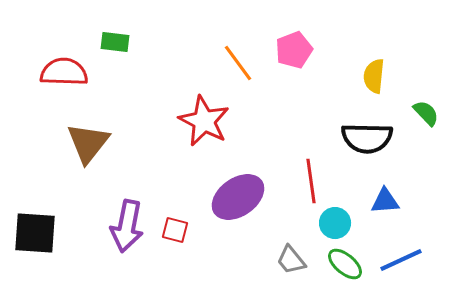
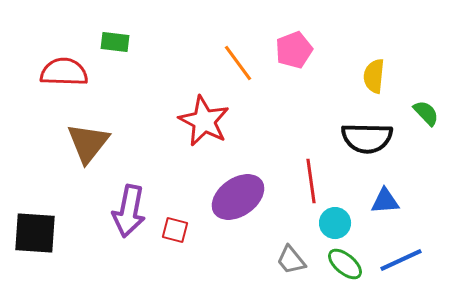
purple arrow: moved 2 px right, 15 px up
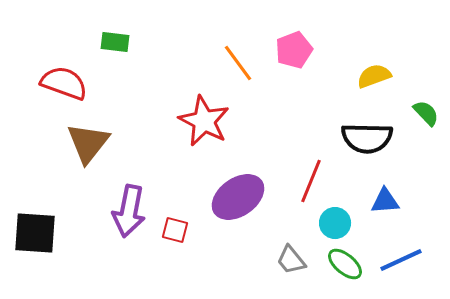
red semicircle: moved 11 px down; rotated 18 degrees clockwise
yellow semicircle: rotated 64 degrees clockwise
red line: rotated 30 degrees clockwise
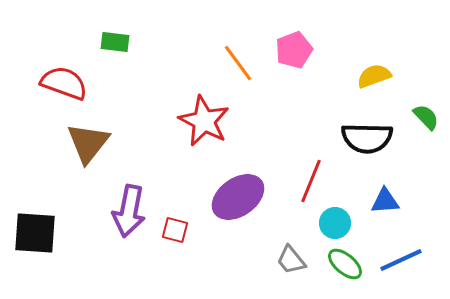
green semicircle: moved 4 px down
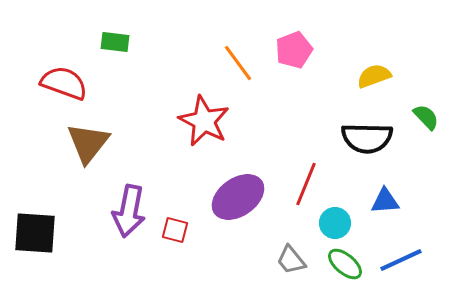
red line: moved 5 px left, 3 px down
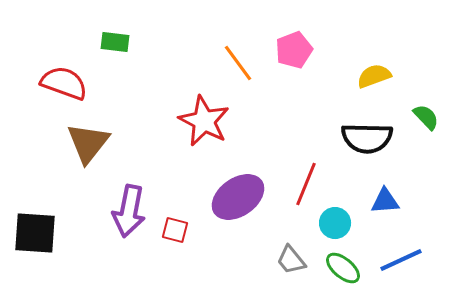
green ellipse: moved 2 px left, 4 px down
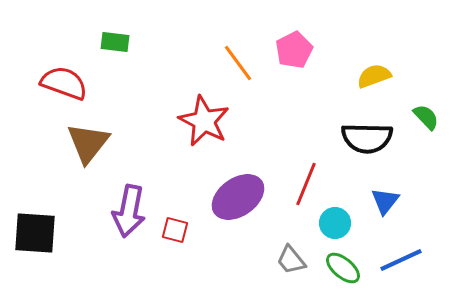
pink pentagon: rotated 6 degrees counterclockwise
blue triangle: rotated 48 degrees counterclockwise
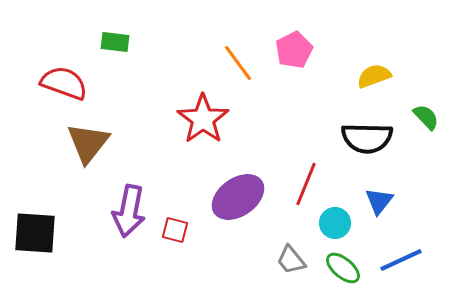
red star: moved 1 px left, 2 px up; rotated 9 degrees clockwise
blue triangle: moved 6 px left
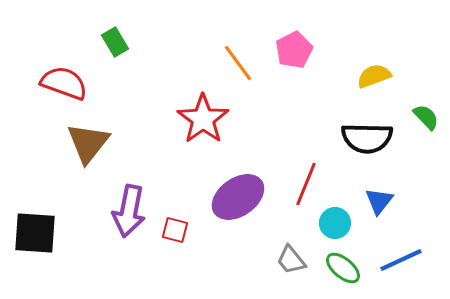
green rectangle: rotated 52 degrees clockwise
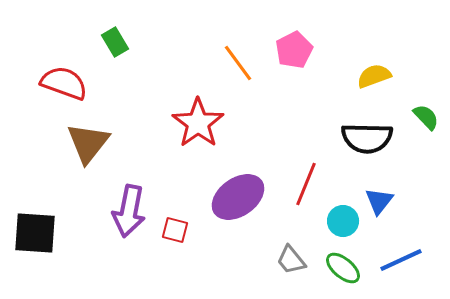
red star: moved 5 px left, 4 px down
cyan circle: moved 8 px right, 2 px up
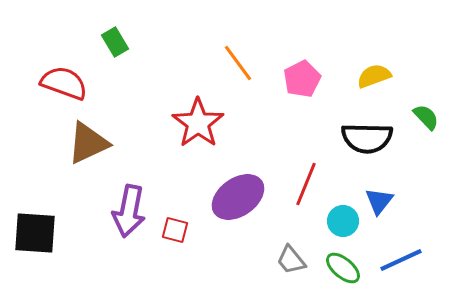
pink pentagon: moved 8 px right, 29 px down
brown triangle: rotated 27 degrees clockwise
